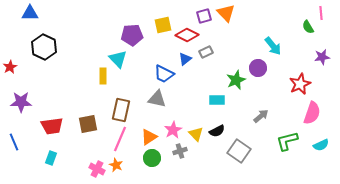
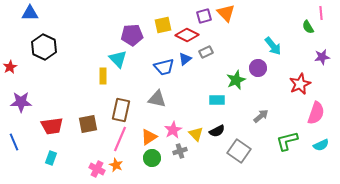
blue trapezoid at (164, 74): moved 7 px up; rotated 40 degrees counterclockwise
pink semicircle at (312, 113): moved 4 px right
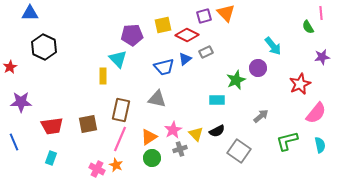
pink semicircle at (316, 113): rotated 20 degrees clockwise
cyan semicircle at (321, 145): moved 1 px left; rotated 77 degrees counterclockwise
gray cross at (180, 151): moved 2 px up
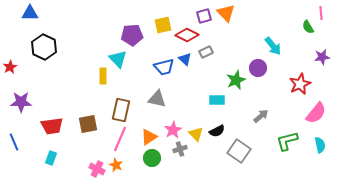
blue triangle at (185, 59): rotated 40 degrees counterclockwise
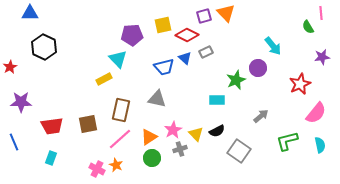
blue triangle at (185, 59): moved 1 px up
yellow rectangle at (103, 76): moved 1 px right, 3 px down; rotated 63 degrees clockwise
pink line at (120, 139): rotated 25 degrees clockwise
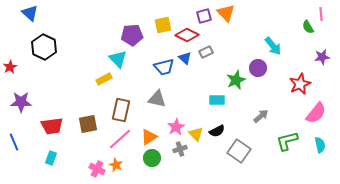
blue triangle at (30, 13): rotated 42 degrees clockwise
pink line at (321, 13): moved 1 px down
pink star at (173, 130): moved 3 px right, 3 px up
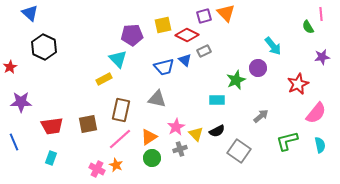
gray rectangle at (206, 52): moved 2 px left, 1 px up
blue triangle at (185, 58): moved 2 px down
red star at (300, 84): moved 2 px left
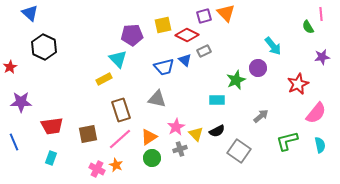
brown rectangle at (121, 110): rotated 30 degrees counterclockwise
brown square at (88, 124): moved 10 px down
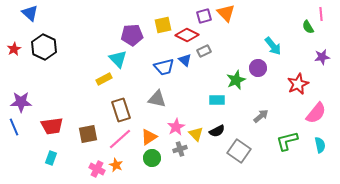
red star at (10, 67): moved 4 px right, 18 px up
blue line at (14, 142): moved 15 px up
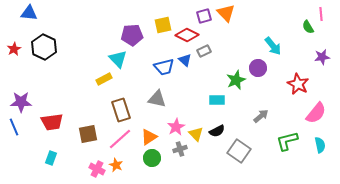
blue triangle at (30, 13): moved 1 px left; rotated 36 degrees counterclockwise
red star at (298, 84): rotated 20 degrees counterclockwise
red trapezoid at (52, 126): moved 4 px up
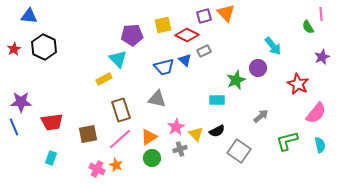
blue triangle at (29, 13): moved 3 px down
purple star at (322, 57): rotated 14 degrees counterclockwise
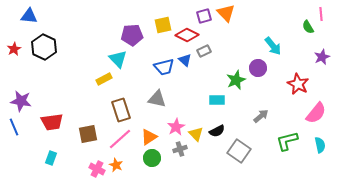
purple star at (21, 102): moved 1 px up; rotated 10 degrees clockwise
